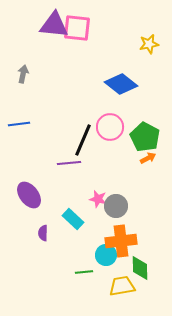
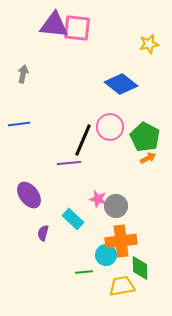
purple semicircle: rotated 14 degrees clockwise
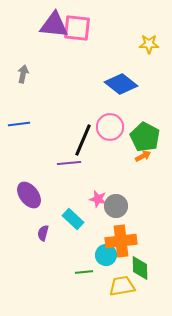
yellow star: rotated 12 degrees clockwise
orange arrow: moved 5 px left, 2 px up
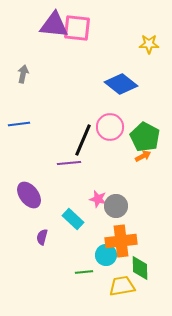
purple semicircle: moved 1 px left, 4 px down
